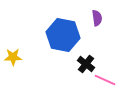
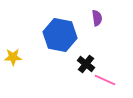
blue hexagon: moved 3 px left
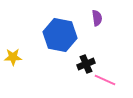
black cross: rotated 30 degrees clockwise
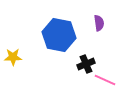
purple semicircle: moved 2 px right, 5 px down
blue hexagon: moved 1 px left
